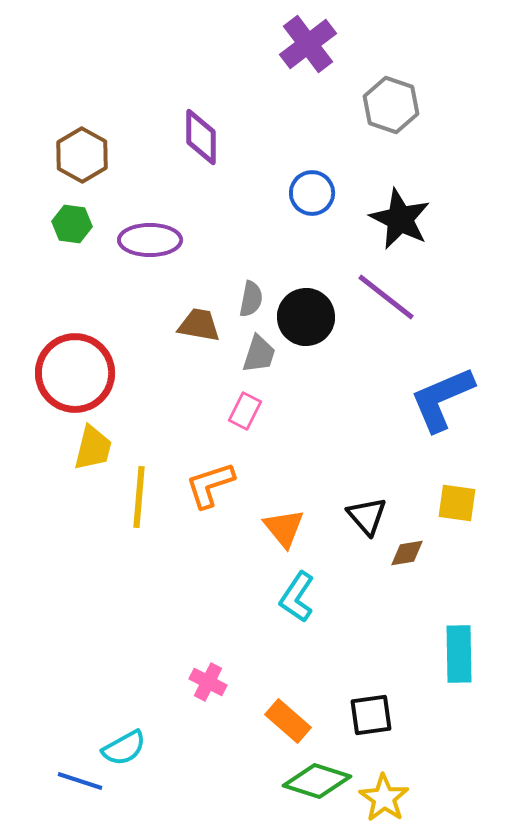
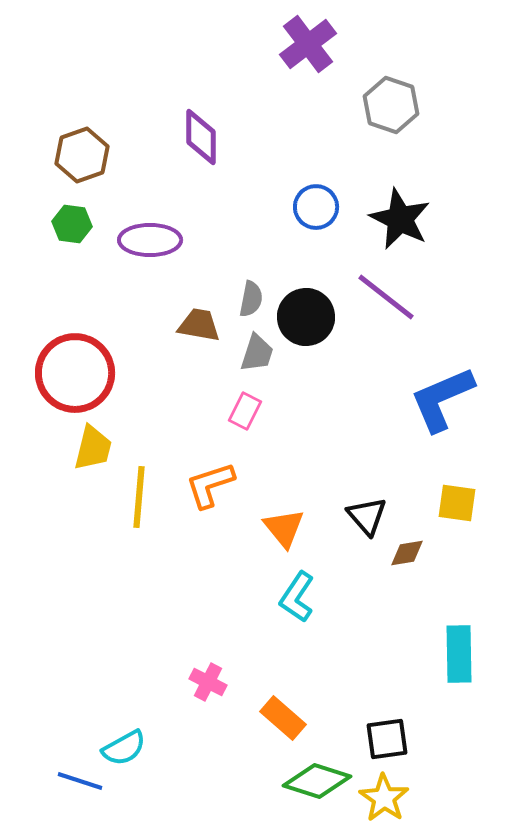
brown hexagon: rotated 12 degrees clockwise
blue circle: moved 4 px right, 14 px down
gray trapezoid: moved 2 px left, 1 px up
black square: moved 16 px right, 24 px down
orange rectangle: moved 5 px left, 3 px up
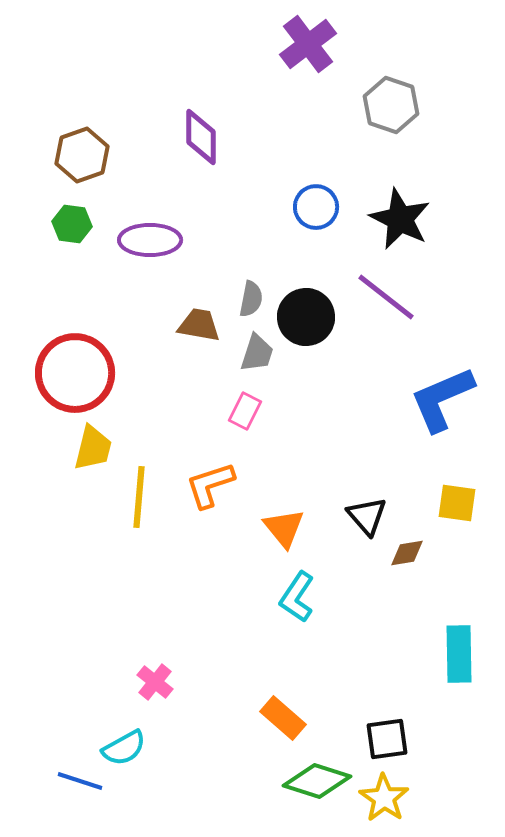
pink cross: moved 53 px left; rotated 12 degrees clockwise
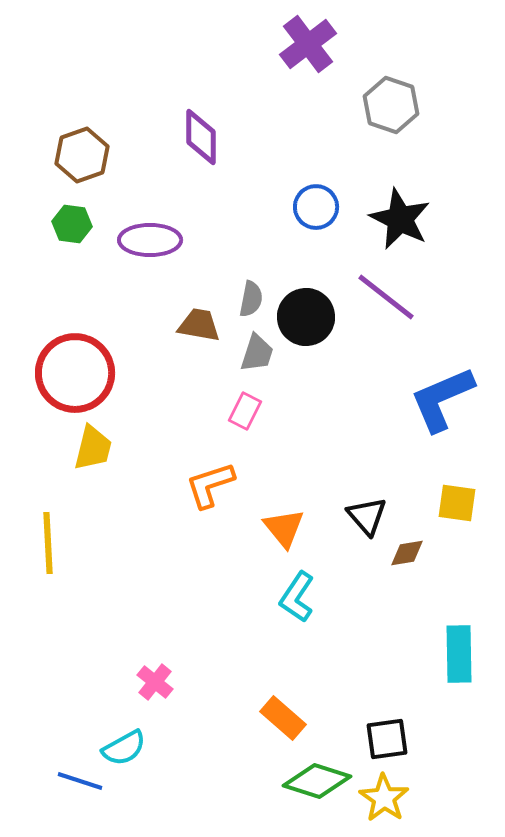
yellow line: moved 91 px left, 46 px down; rotated 8 degrees counterclockwise
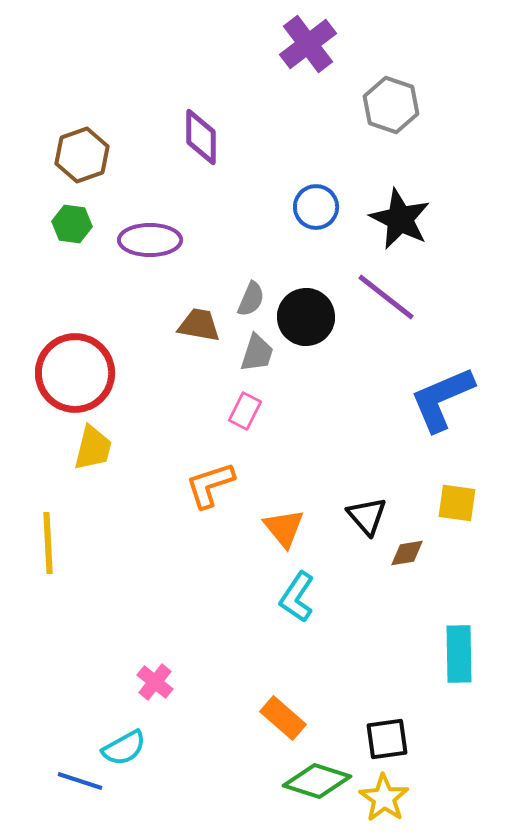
gray semicircle: rotated 12 degrees clockwise
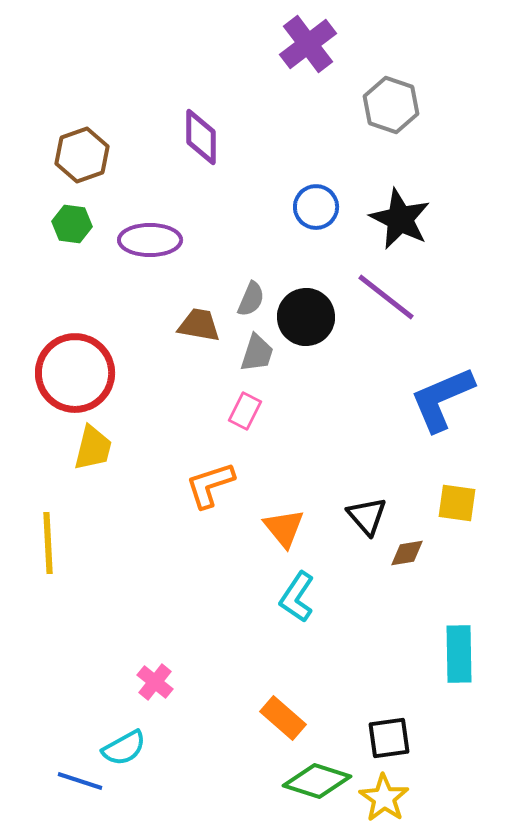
black square: moved 2 px right, 1 px up
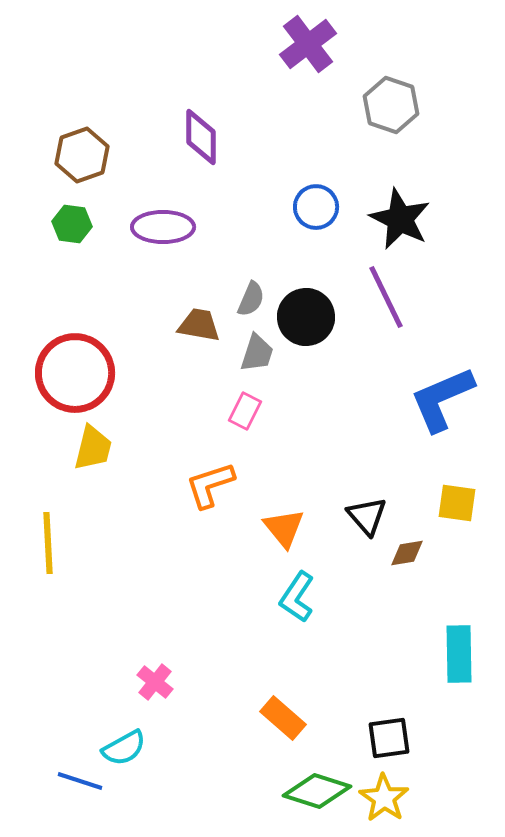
purple ellipse: moved 13 px right, 13 px up
purple line: rotated 26 degrees clockwise
green diamond: moved 10 px down
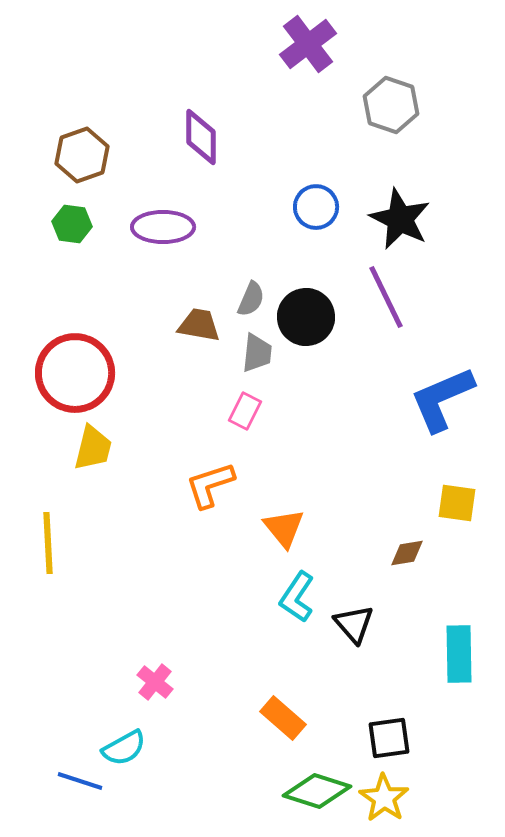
gray trapezoid: rotated 12 degrees counterclockwise
black triangle: moved 13 px left, 108 px down
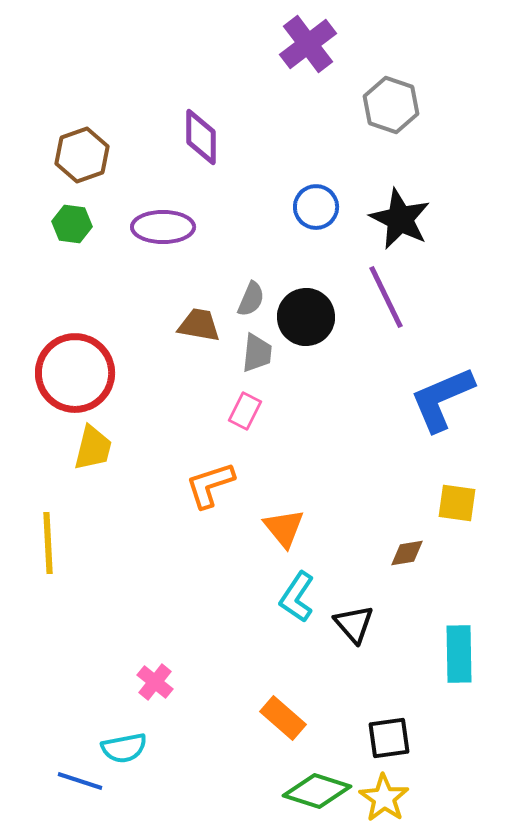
cyan semicircle: rotated 18 degrees clockwise
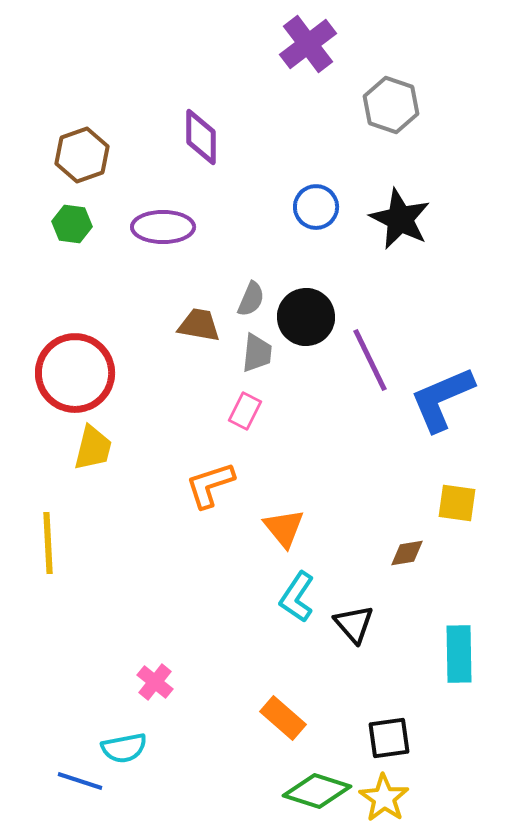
purple line: moved 16 px left, 63 px down
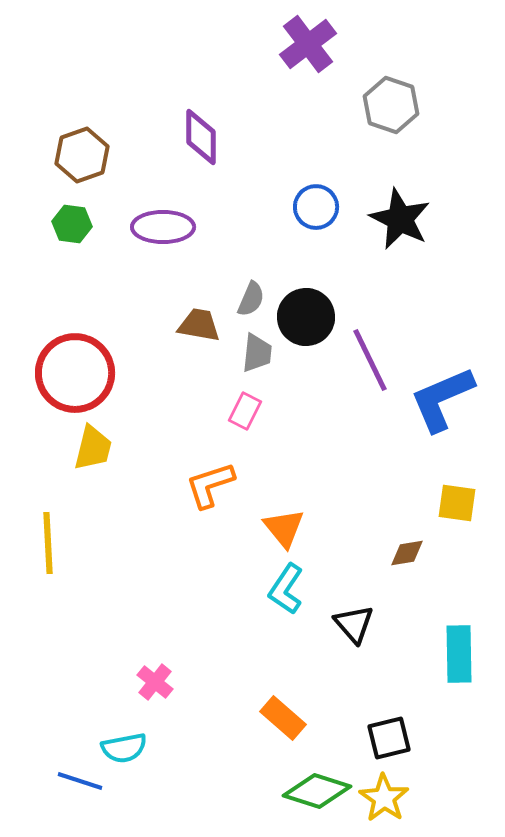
cyan L-shape: moved 11 px left, 8 px up
black square: rotated 6 degrees counterclockwise
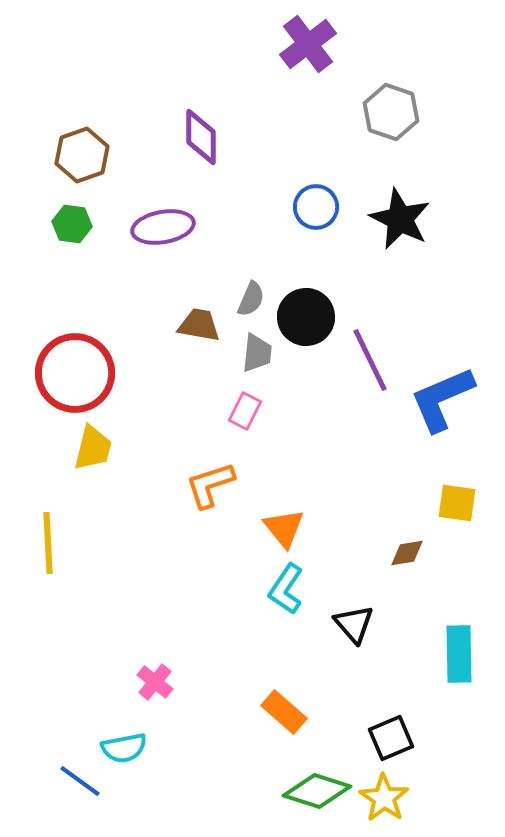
gray hexagon: moved 7 px down
purple ellipse: rotated 10 degrees counterclockwise
orange rectangle: moved 1 px right, 6 px up
black square: moved 2 px right; rotated 9 degrees counterclockwise
blue line: rotated 18 degrees clockwise
